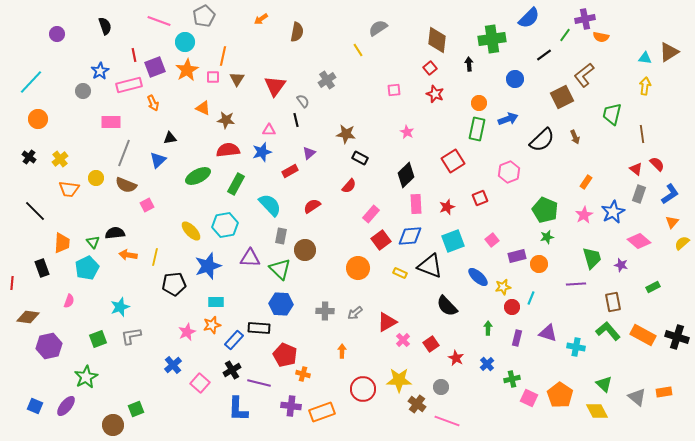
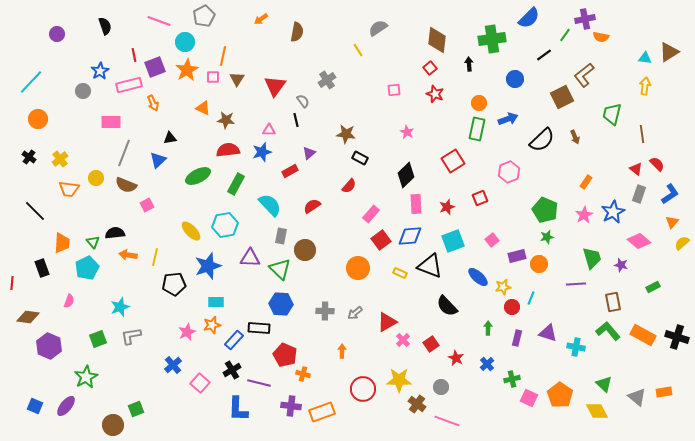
purple hexagon at (49, 346): rotated 25 degrees counterclockwise
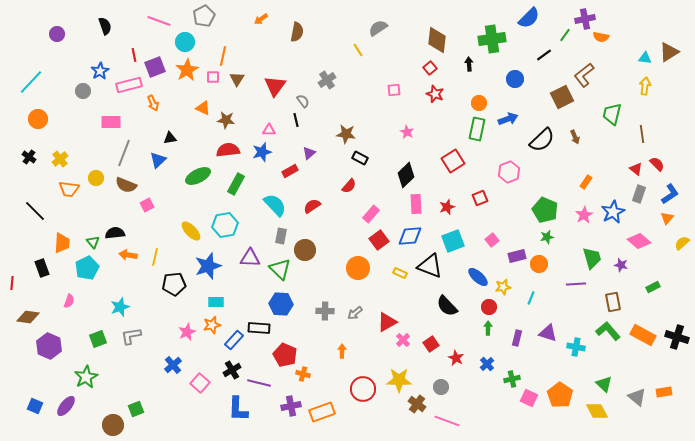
cyan semicircle at (270, 205): moved 5 px right
orange triangle at (672, 222): moved 5 px left, 4 px up
red square at (381, 240): moved 2 px left
red circle at (512, 307): moved 23 px left
purple cross at (291, 406): rotated 18 degrees counterclockwise
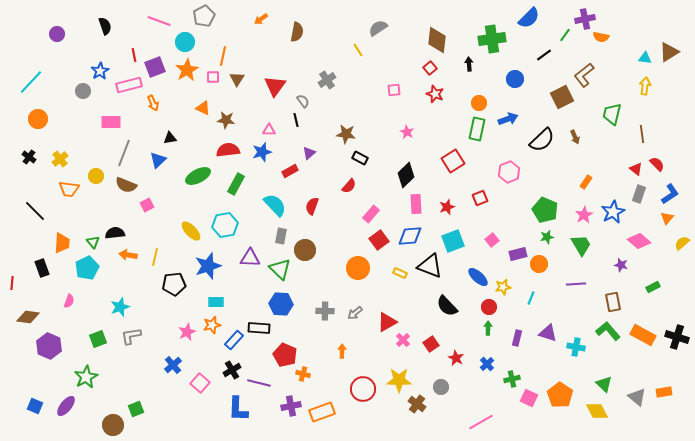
yellow circle at (96, 178): moved 2 px up
red semicircle at (312, 206): rotated 36 degrees counterclockwise
purple rectangle at (517, 256): moved 1 px right, 2 px up
green trapezoid at (592, 258): moved 11 px left, 13 px up; rotated 15 degrees counterclockwise
pink line at (447, 421): moved 34 px right, 1 px down; rotated 50 degrees counterclockwise
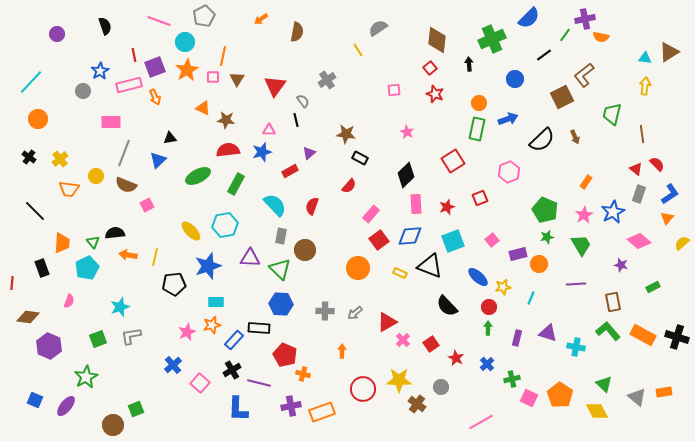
green cross at (492, 39): rotated 16 degrees counterclockwise
orange arrow at (153, 103): moved 2 px right, 6 px up
blue square at (35, 406): moved 6 px up
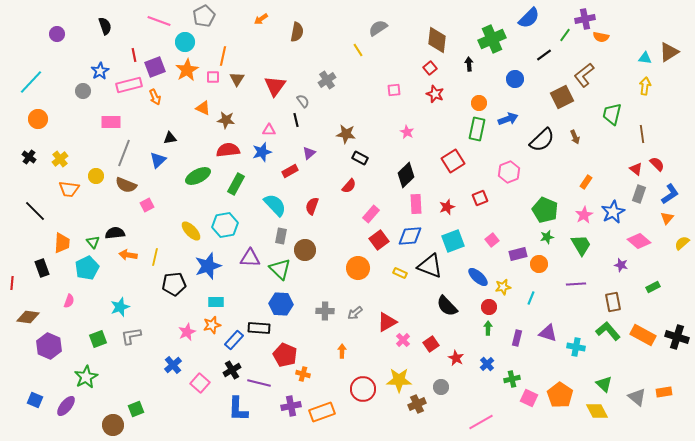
brown cross at (417, 404): rotated 30 degrees clockwise
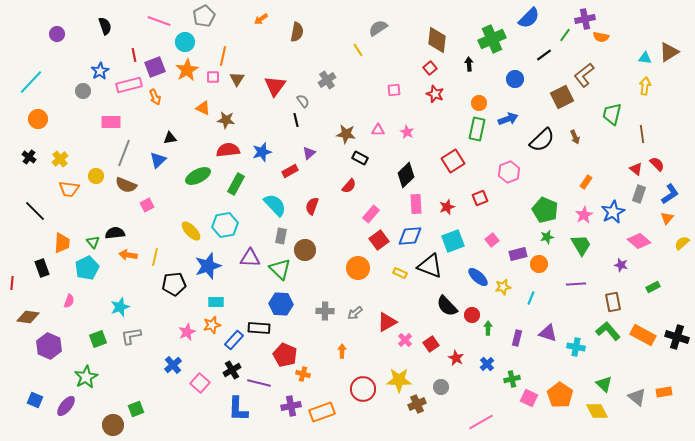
pink triangle at (269, 130): moved 109 px right
red circle at (489, 307): moved 17 px left, 8 px down
pink cross at (403, 340): moved 2 px right
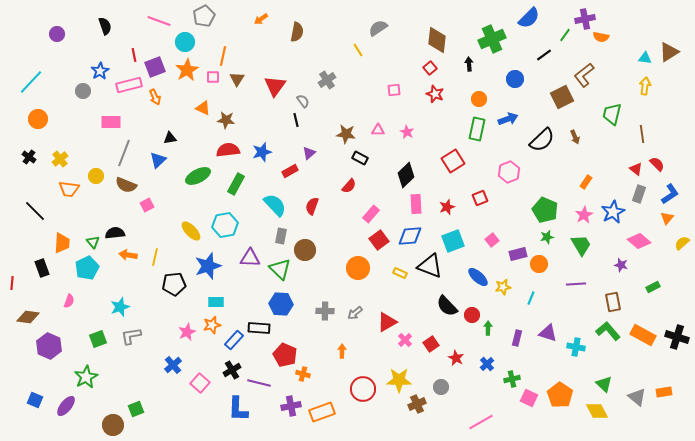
orange circle at (479, 103): moved 4 px up
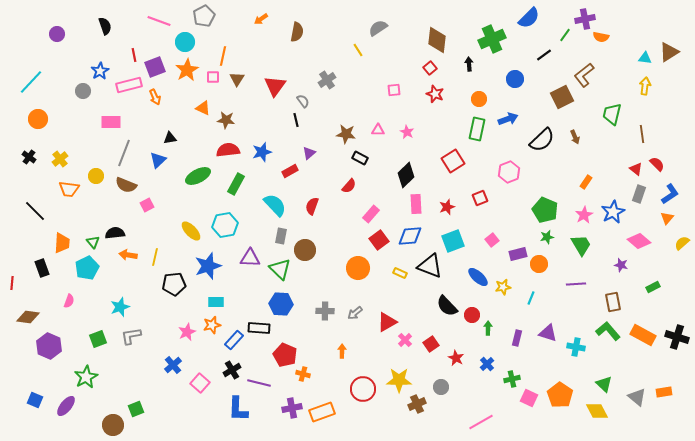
purple cross at (291, 406): moved 1 px right, 2 px down
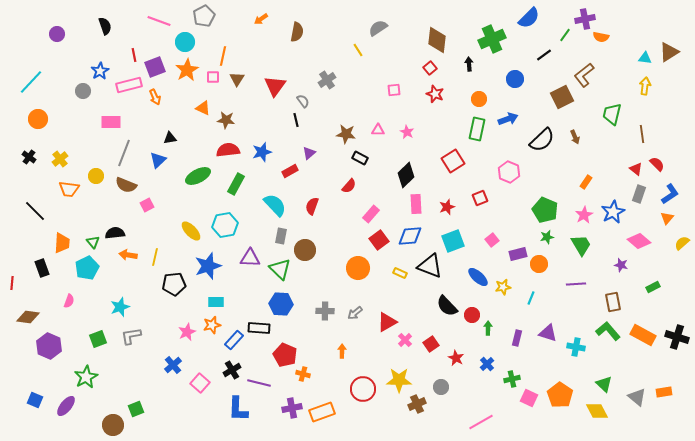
pink hexagon at (509, 172): rotated 15 degrees counterclockwise
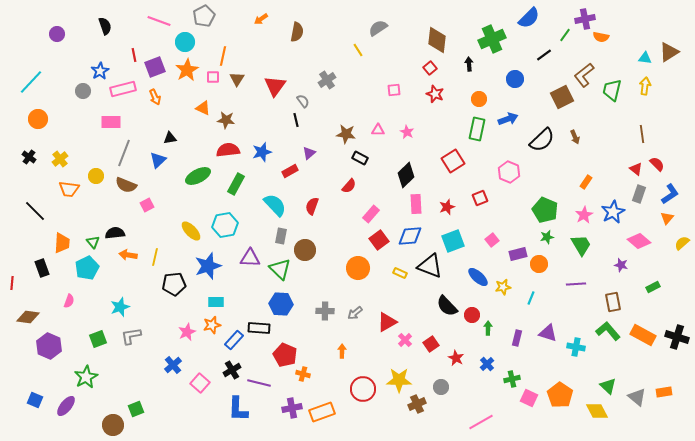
pink rectangle at (129, 85): moved 6 px left, 4 px down
green trapezoid at (612, 114): moved 24 px up
green triangle at (604, 384): moved 4 px right, 2 px down
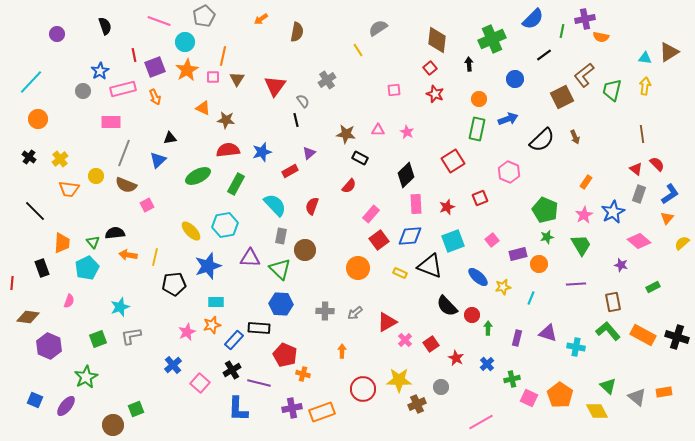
blue semicircle at (529, 18): moved 4 px right, 1 px down
green line at (565, 35): moved 3 px left, 4 px up; rotated 24 degrees counterclockwise
